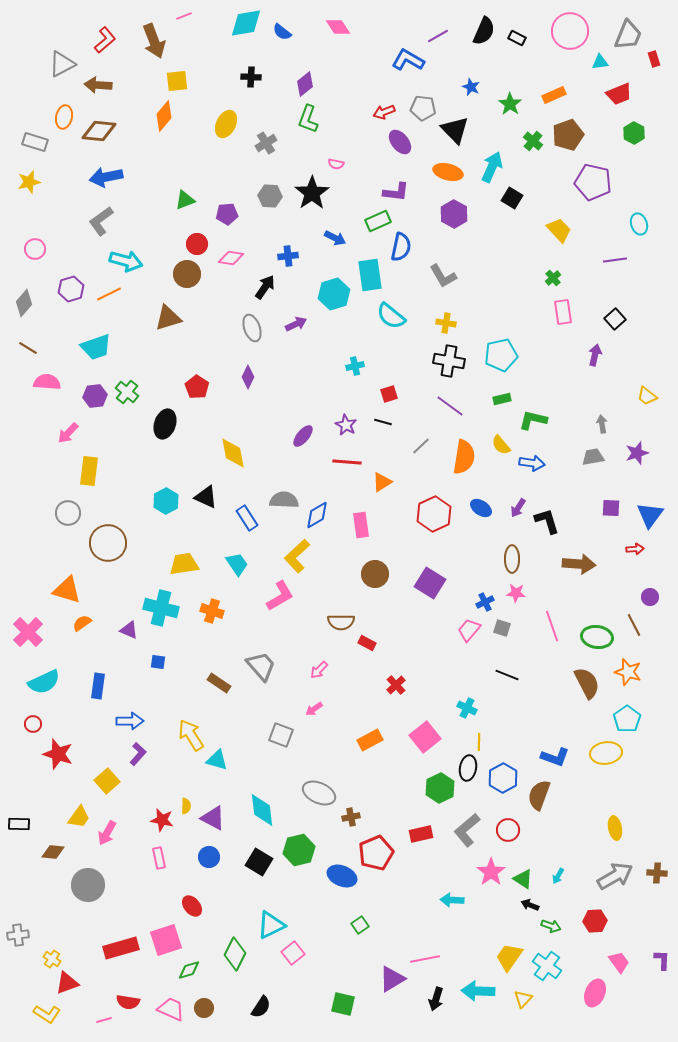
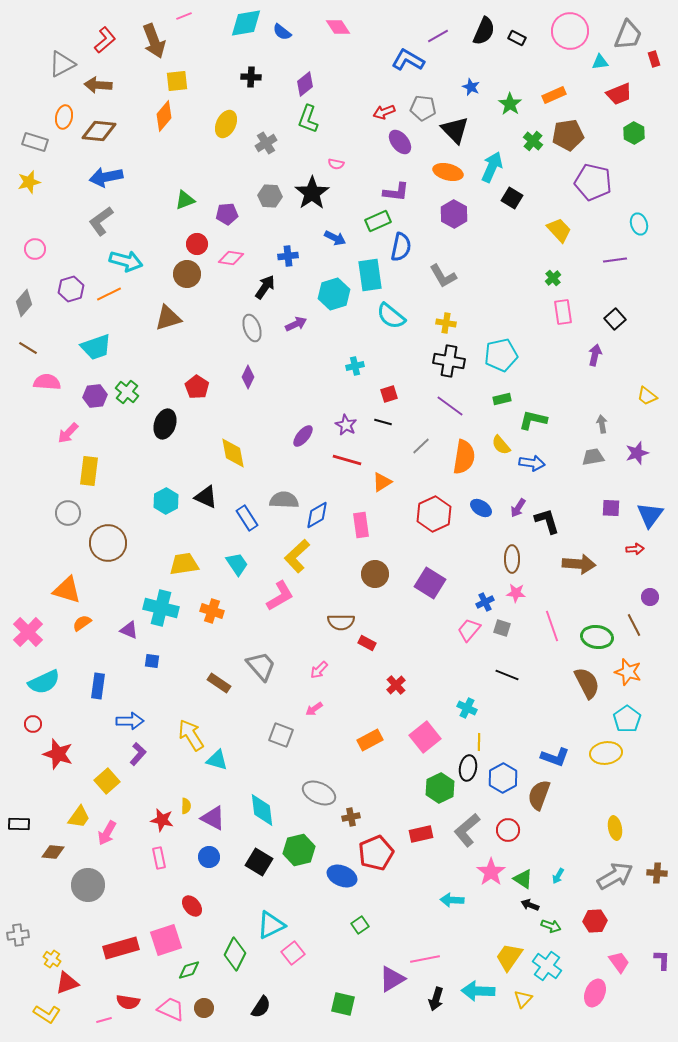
brown pentagon at (568, 135): rotated 12 degrees clockwise
red line at (347, 462): moved 2 px up; rotated 12 degrees clockwise
blue square at (158, 662): moved 6 px left, 1 px up
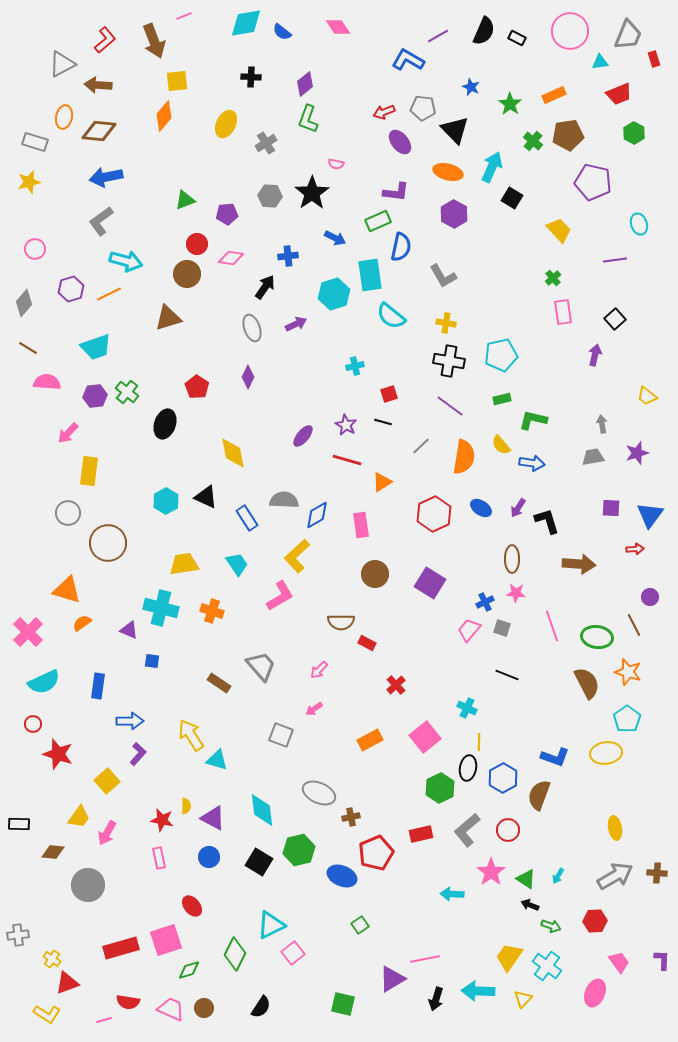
green triangle at (523, 879): moved 3 px right
cyan arrow at (452, 900): moved 6 px up
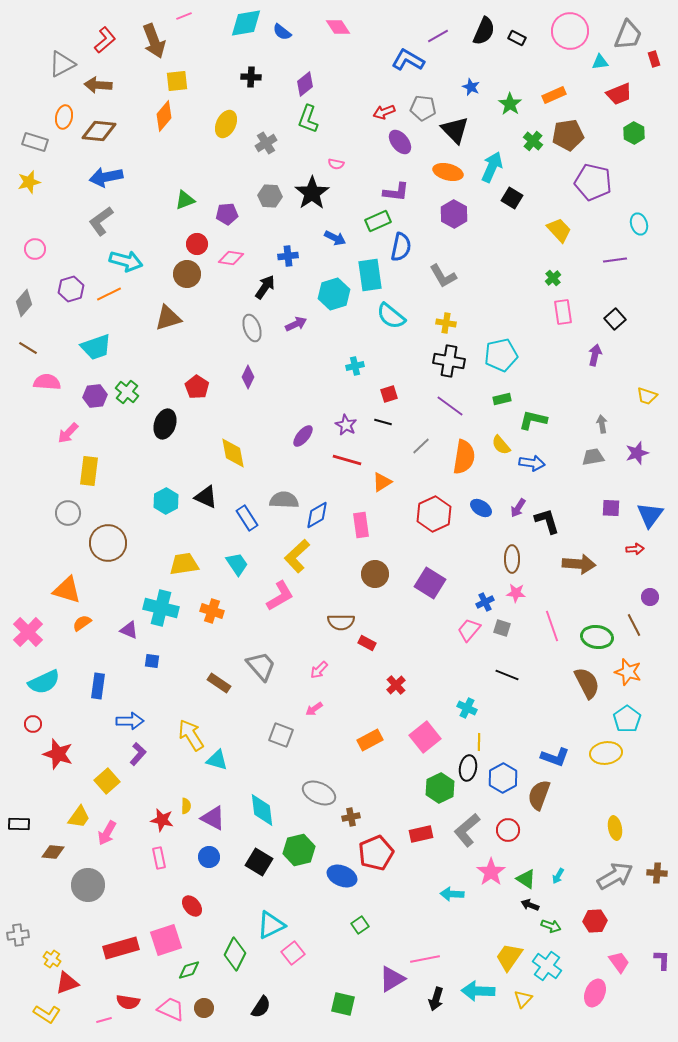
yellow trapezoid at (647, 396): rotated 20 degrees counterclockwise
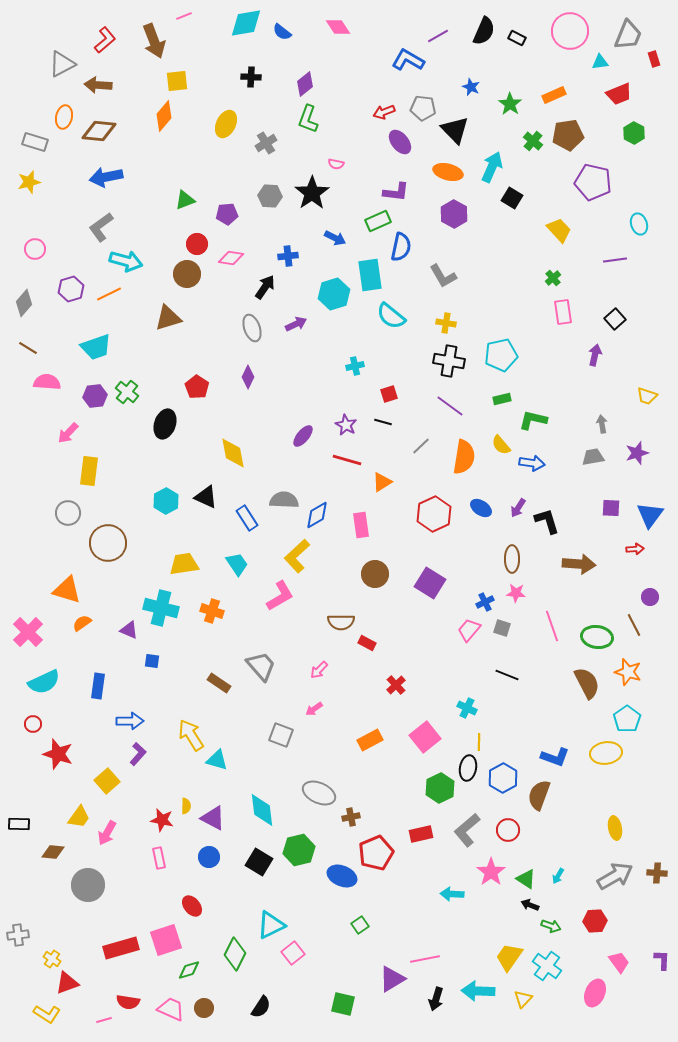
gray L-shape at (101, 221): moved 6 px down
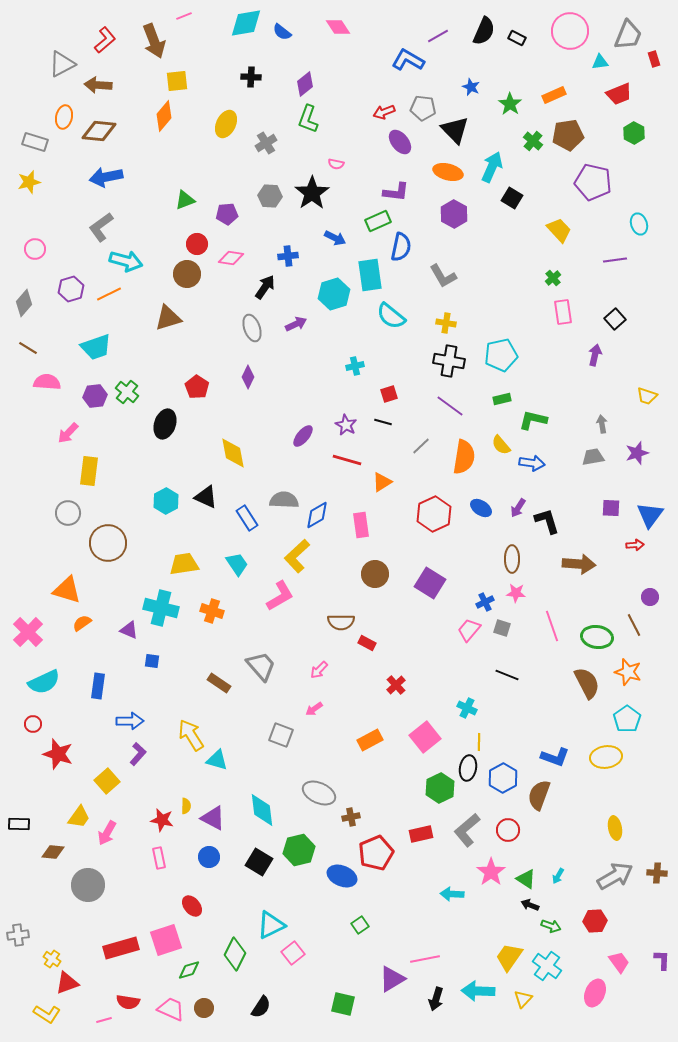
red arrow at (635, 549): moved 4 px up
yellow ellipse at (606, 753): moved 4 px down
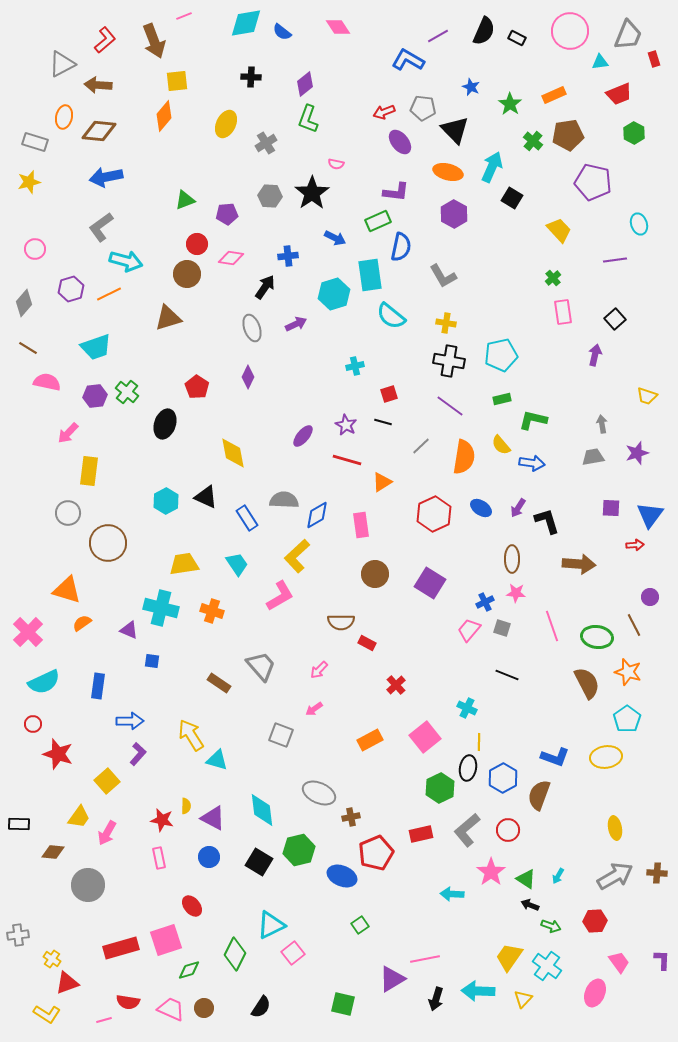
pink semicircle at (47, 382): rotated 8 degrees clockwise
